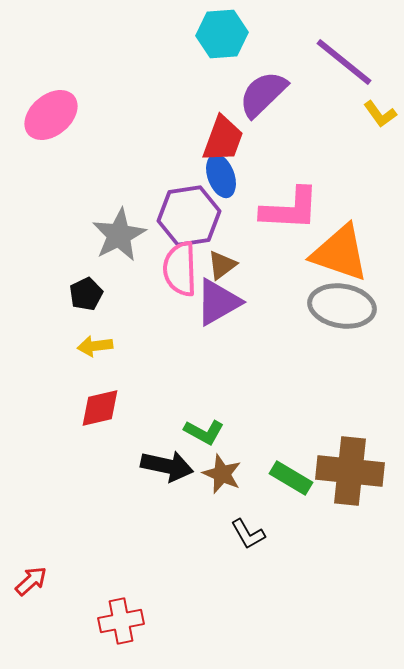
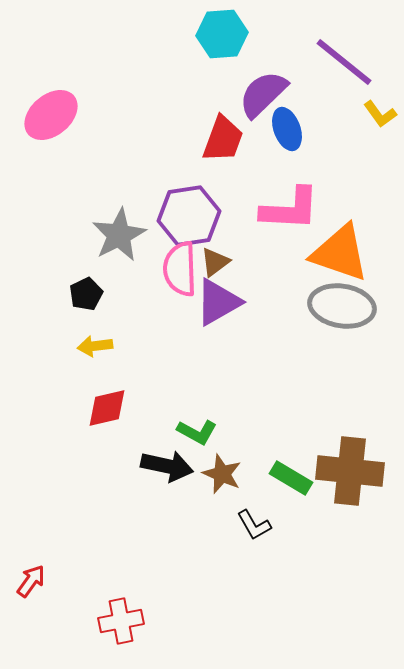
blue ellipse: moved 66 px right, 47 px up
brown triangle: moved 7 px left, 3 px up
red diamond: moved 7 px right
green L-shape: moved 7 px left
black L-shape: moved 6 px right, 9 px up
red arrow: rotated 12 degrees counterclockwise
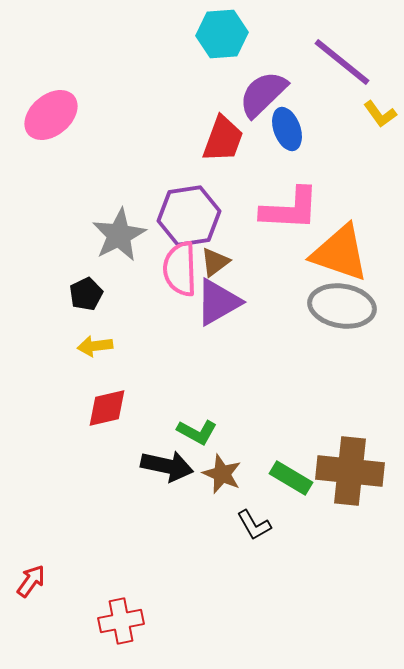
purple line: moved 2 px left
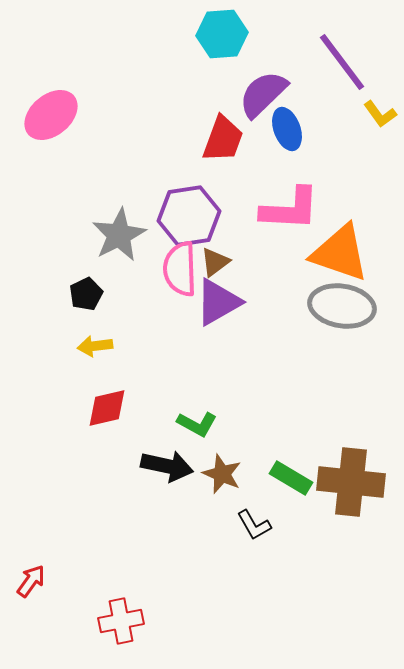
purple line: rotated 14 degrees clockwise
green L-shape: moved 8 px up
brown cross: moved 1 px right, 11 px down
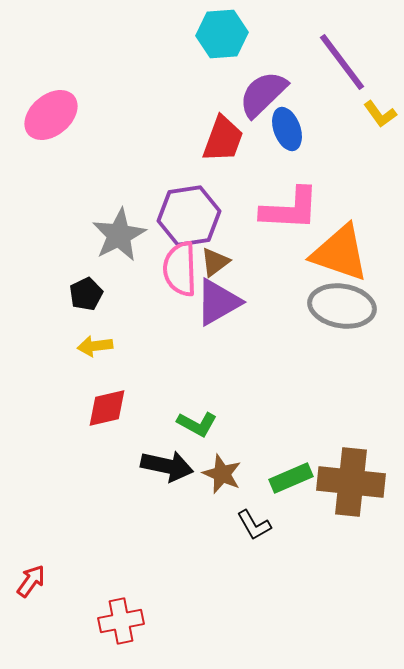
green rectangle: rotated 54 degrees counterclockwise
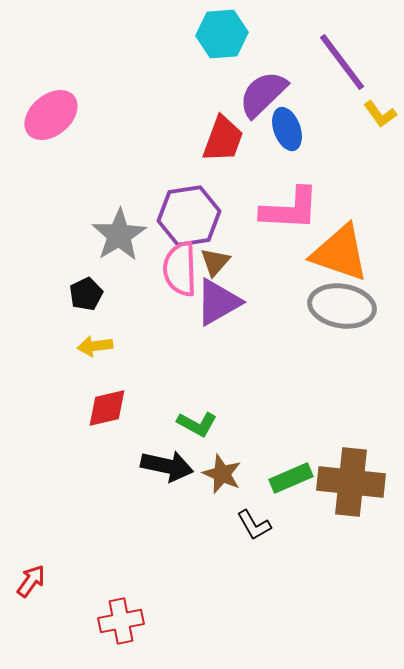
gray star: rotated 4 degrees counterclockwise
brown triangle: rotated 12 degrees counterclockwise
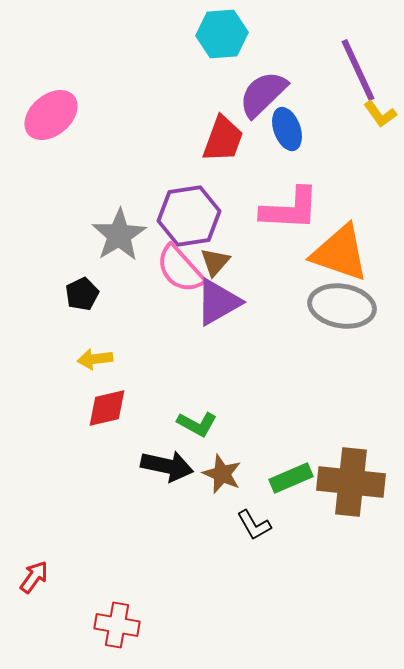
purple line: moved 16 px right, 8 px down; rotated 12 degrees clockwise
pink semicircle: rotated 40 degrees counterclockwise
black pentagon: moved 4 px left
yellow arrow: moved 13 px down
red arrow: moved 3 px right, 4 px up
red cross: moved 4 px left, 4 px down; rotated 21 degrees clockwise
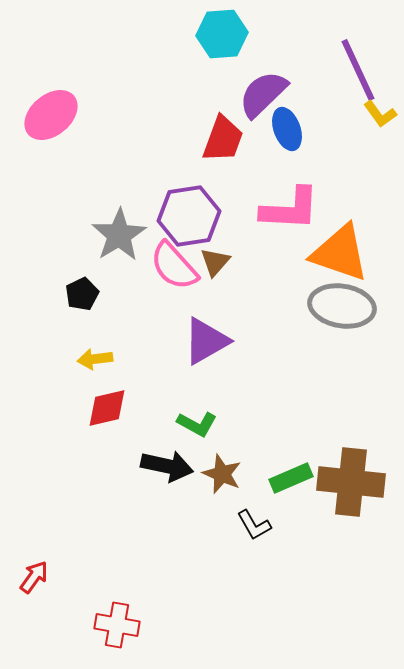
pink semicircle: moved 6 px left, 3 px up
purple triangle: moved 12 px left, 39 px down
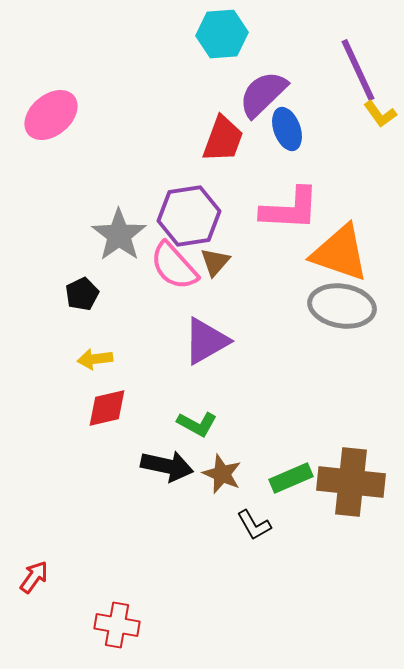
gray star: rotated 4 degrees counterclockwise
